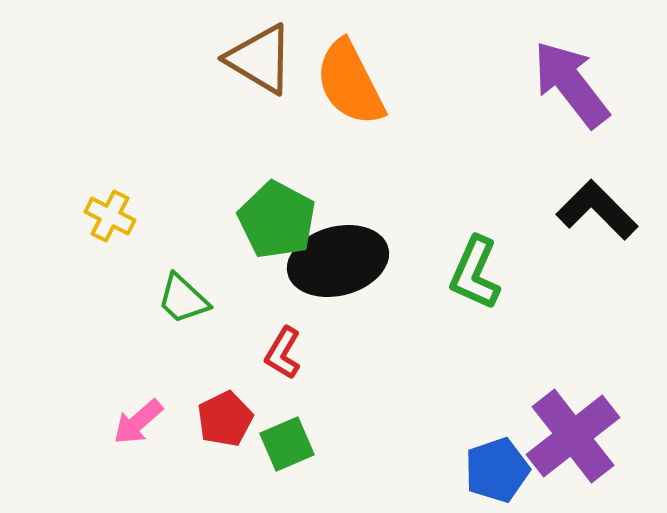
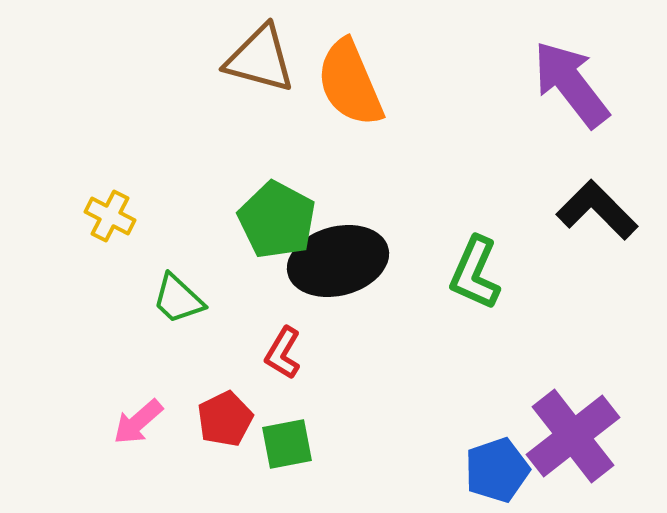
brown triangle: rotated 16 degrees counterclockwise
orange semicircle: rotated 4 degrees clockwise
green trapezoid: moved 5 px left
green square: rotated 12 degrees clockwise
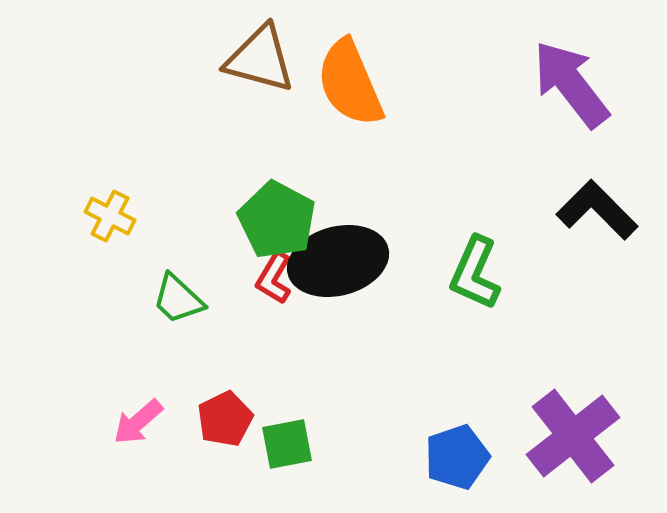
red L-shape: moved 9 px left, 75 px up
blue pentagon: moved 40 px left, 13 px up
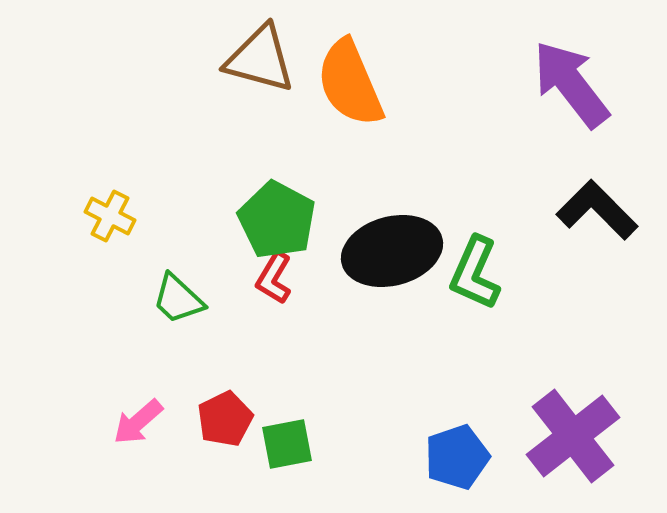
black ellipse: moved 54 px right, 10 px up
